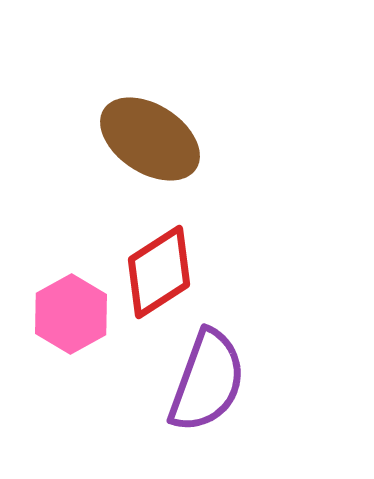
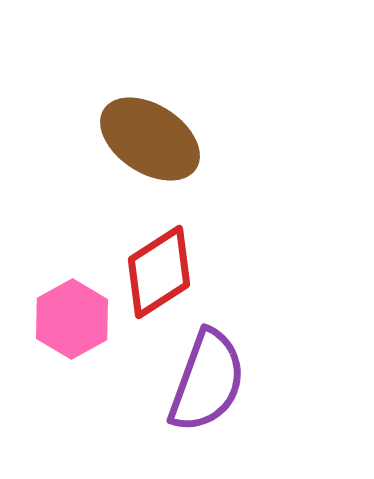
pink hexagon: moved 1 px right, 5 px down
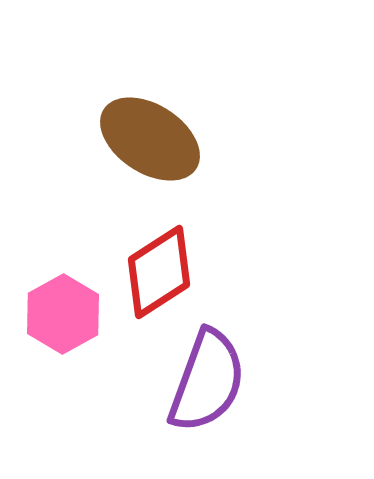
pink hexagon: moved 9 px left, 5 px up
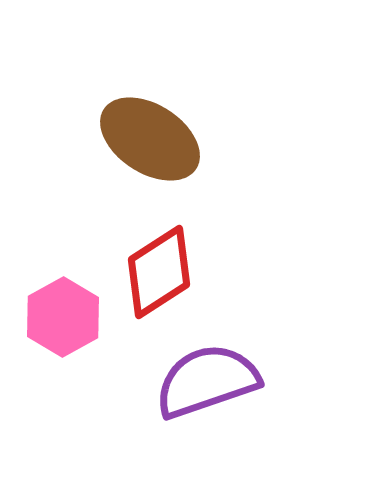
pink hexagon: moved 3 px down
purple semicircle: rotated 129 degrees counterclockwise
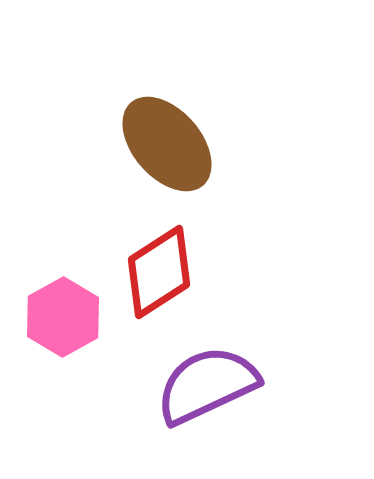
brown ellipse: moved 17 px right, 5 px down; rotated 16 degrees clockwise
purple semicircle: moved 4 px down; rotated 6 degrees counterclockwise
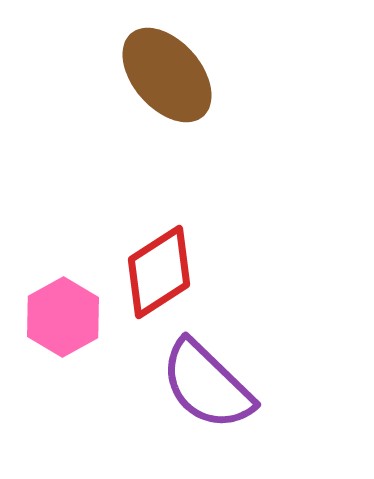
brown ellipse: moved 69 px up
purple semicircle: rotated 111 degrees counterclockwise
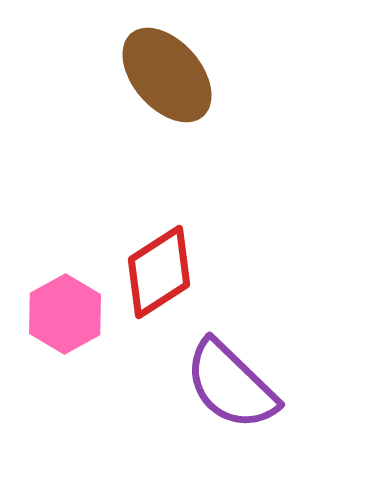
pink hexagon: moved 2 px right, 3 px up
purple semicircle: moved 24 px right
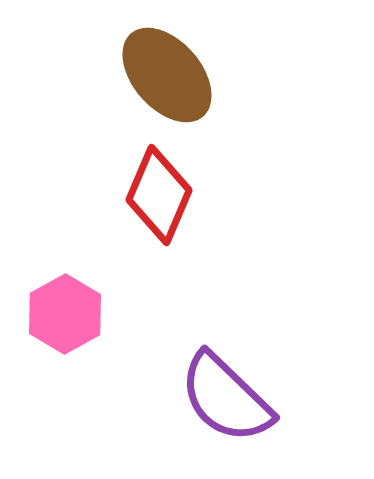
red diamond: moved 77 px up; rotated 34 degrees counterclockwise
purple semicircle: moved 5 px left, 13 px down
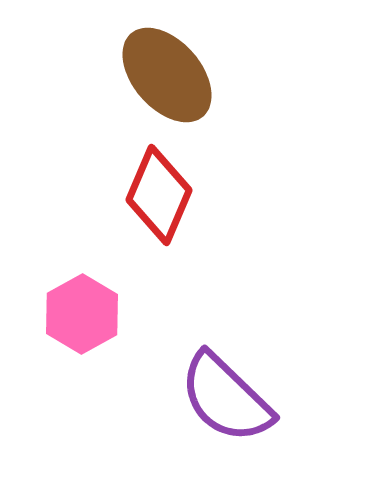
pink hexagon: moved 17 px right
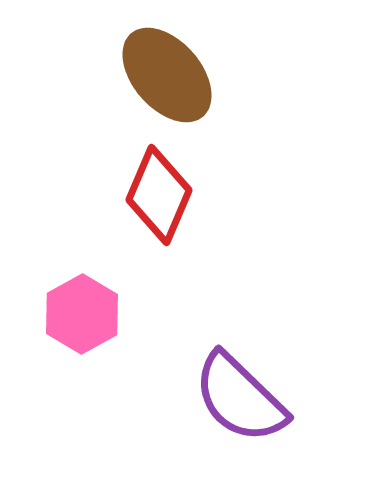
purple semicircle: moved 14 px right
